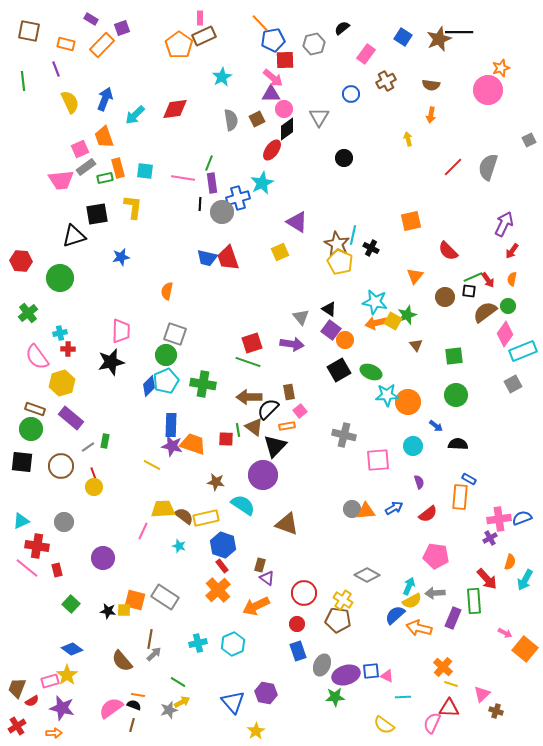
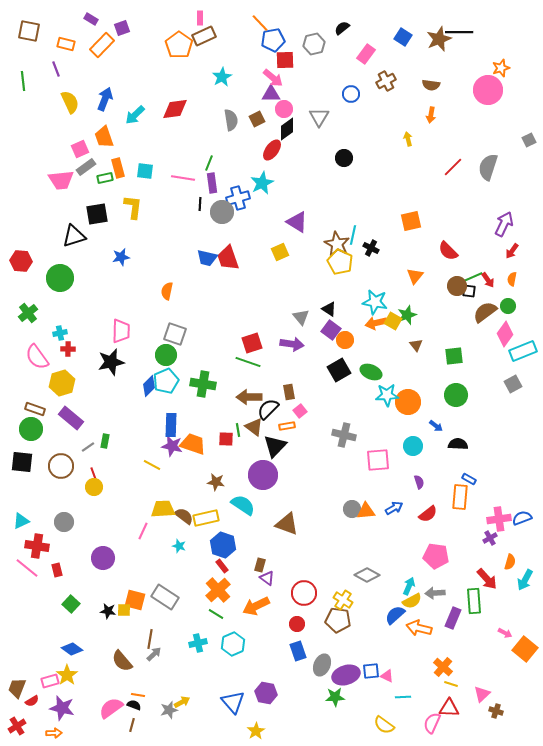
brown circle at (445, 297): moved 12 px right, 11 px up
green line at (178, 682): moved 38 px right, 68 px up
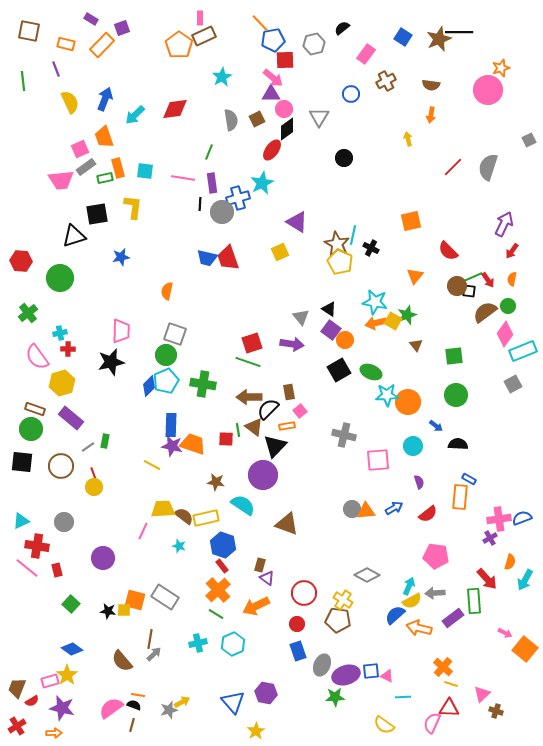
green line at (209, 163): moved 11 px up
purple rectangle at (453, 618): rotated 30 degrees clockwise
